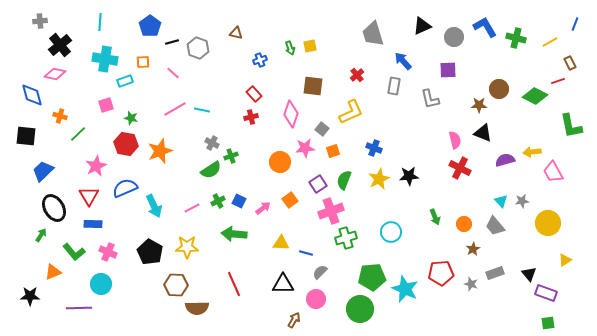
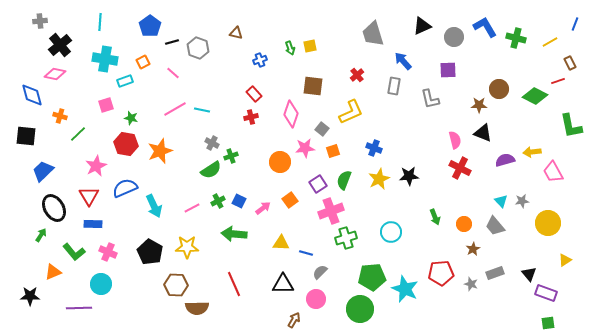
orange square at (143, 62): rotated 24 degrees counterclockwise
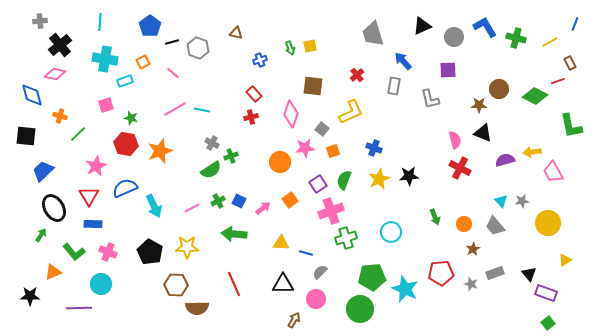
green square at (548, 323): rotated 32 degrees counterclockwise
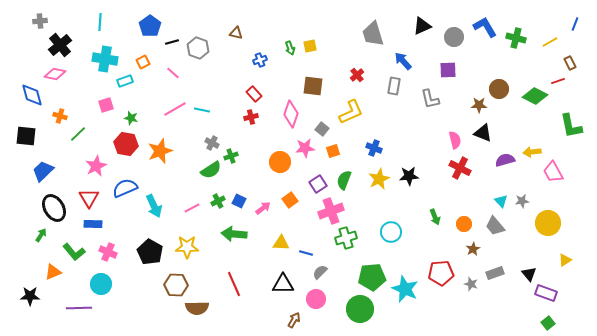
red triangle at (89, 196): moved 2 px down
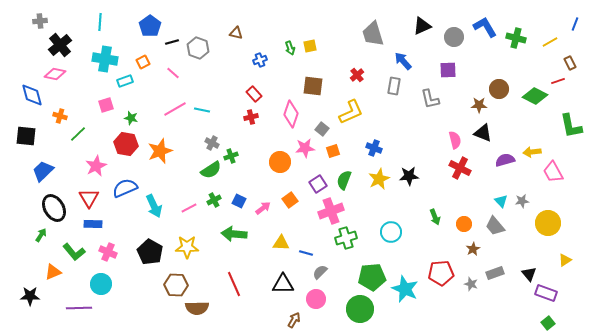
green cross at (218, 201): moved 4 px left, 1 px up
pink line at (192, 208): moved 3 px left
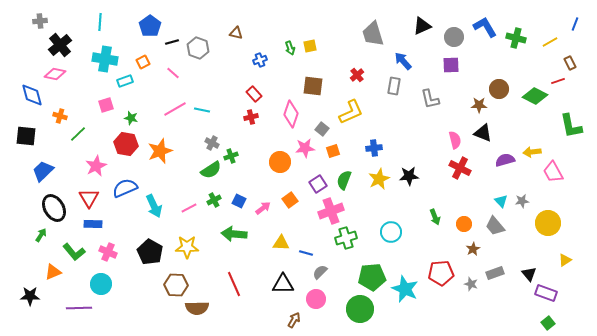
purple square at (448, 70): moved 3 px right, 5 px up
blue cross at (374, 148): rotated 28 degrees counterclockwise
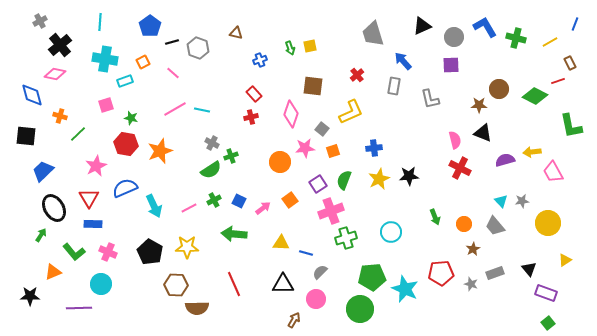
gray cross at (40, 21): rotated 24 degrees counterclockwise
black triangle at (529, 274): moved 5 px up
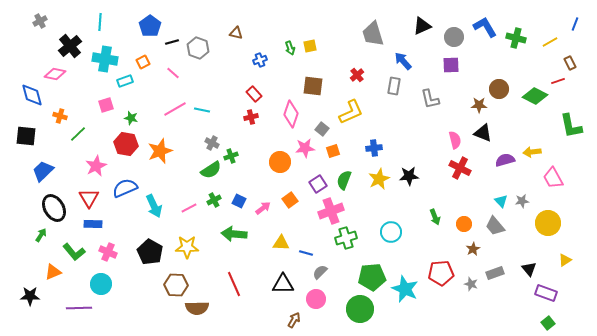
black cross at (60, 45): moved 10 px right, 1 px down
pink trapezoid at (553, 172): moved 6 px down
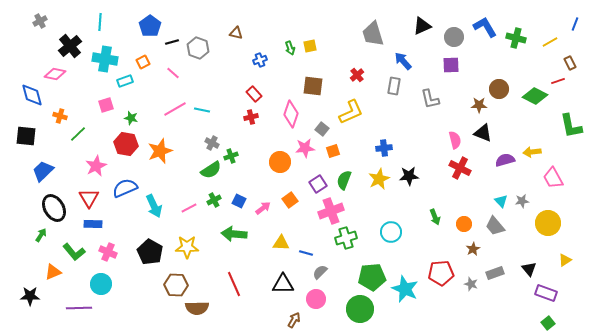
blue cross at (374, 148): moved 10 px right
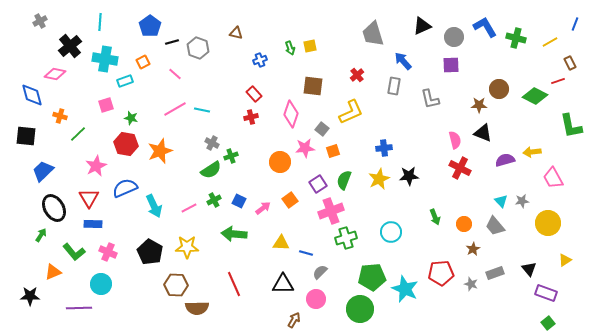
pink line at (173, 73): moved 2 px right, 1 px down
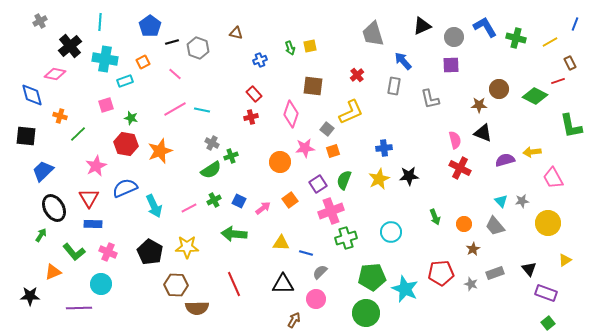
gray square at (322, 129): moved 5 px right
green circle at (360, 309): moved 6 px right, 4 px down
